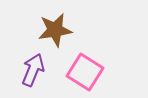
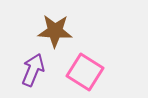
brown star: moved 1 px down; rotated 12 degrees clockwise
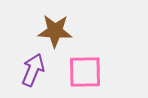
pink square: rotated 33 degrees counterclockwise
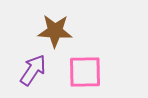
purple arrow: rotated 12 degrees clockwise
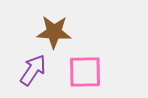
brown star: moved 1 px left, 1 px down
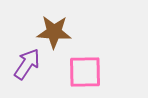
purple arrow: moved 6 px left, 6 px up
